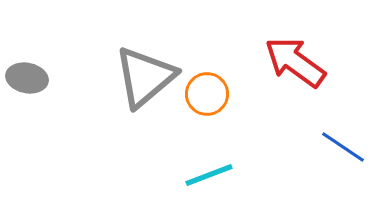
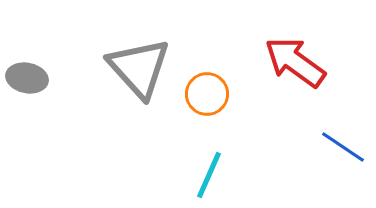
gray triangle: moved 6 px left, 9 px up; rotated 32 degrees counterclockwise
cyan line: rotated 45 degrees counterclockwise
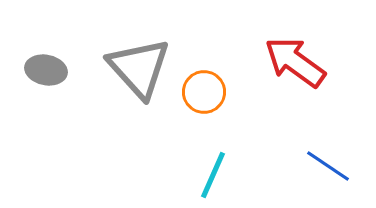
gray ellipse: moved 19 px right, 8 px up
orange circle: moved 3 px left, 2 px up
blue line: moved 15 px left, 19 px down
cyan line: moved 4 px right
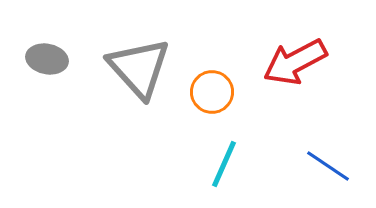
red arrow: rotated 64 degrees counterclockwise
gray ellipse: moved 1 px right, 11 px up
orange circle: moved 8 px right
cyan line: moved 11 px right, 11 px up
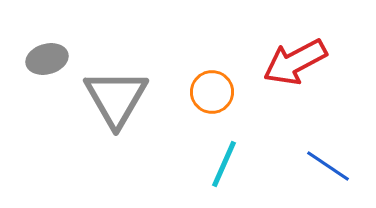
gray ellipse: rotated 27 degrees counterclockwise
gray triangle: moved 23 px left, 30 px down; rotated 12 degrees clockwise
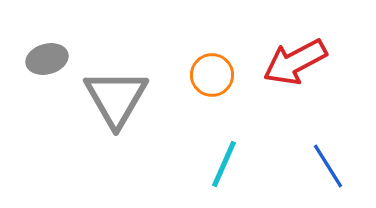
orange circle: moved 17 px up
blue line: rotated 24 degrees clockwise
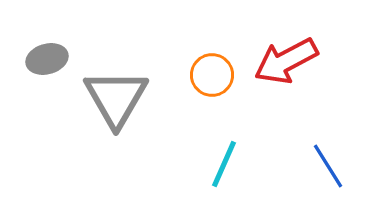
red arrow: moved 9 px left, 1 px up
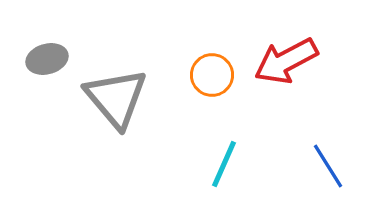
gray triangle: rotated 10 degrees counterclockwise
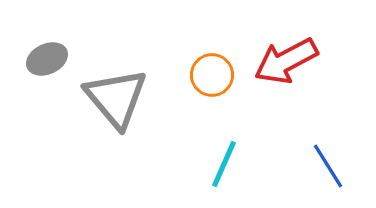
gray ellipse: rotated 9 degrees counterclockwise
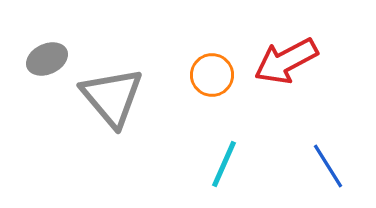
gray triangle: moved 4 px left, 1 px up
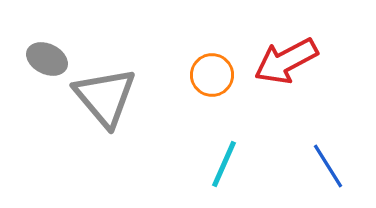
gray ellipse: rotated 51 degrees clockwise
gray triangle: moved 7 px left
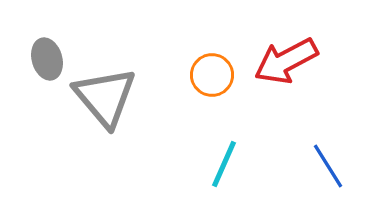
gray ellipse: rotated 48 degrees clockwise
